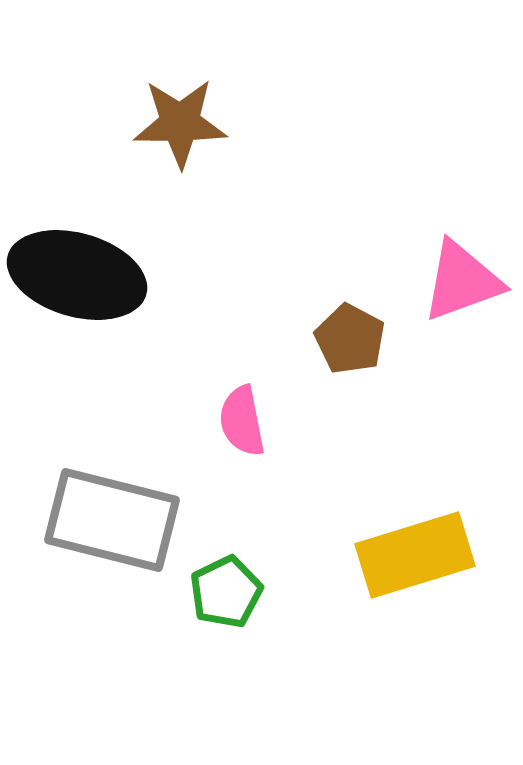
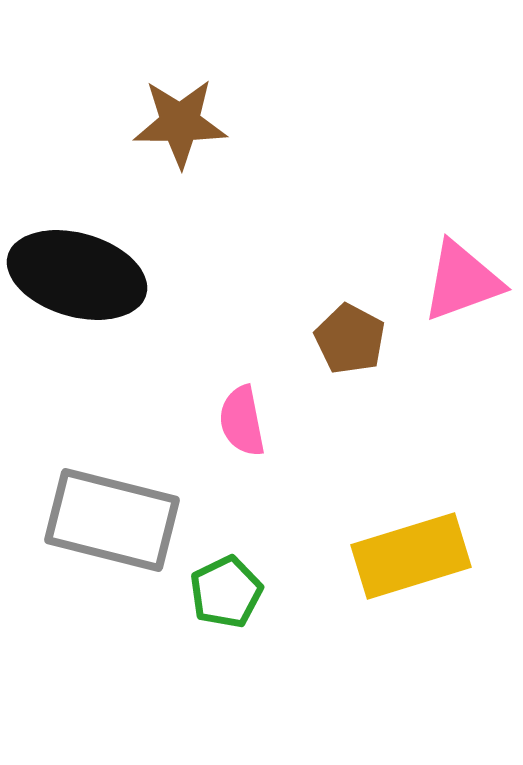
yellow rectangle: moved 4 px left, 1 px down
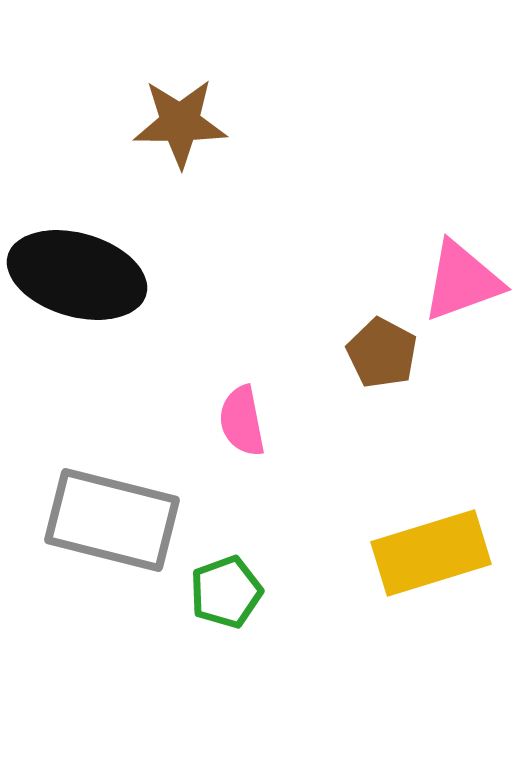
brown pentagon: moved 32 px right, 14 px down
yellow rectangle: moved 20 px right, 3 px up
green pentagon: rotated 6 degrees clockwise
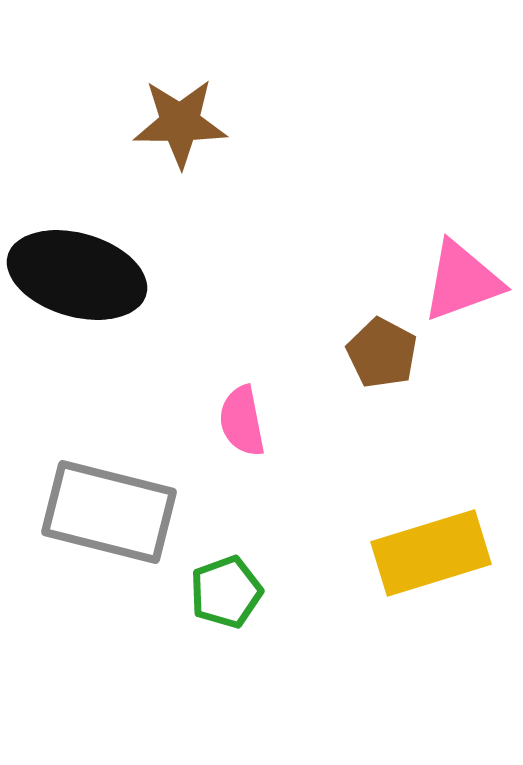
gray rectangle: moved 3 px left, 8 px up
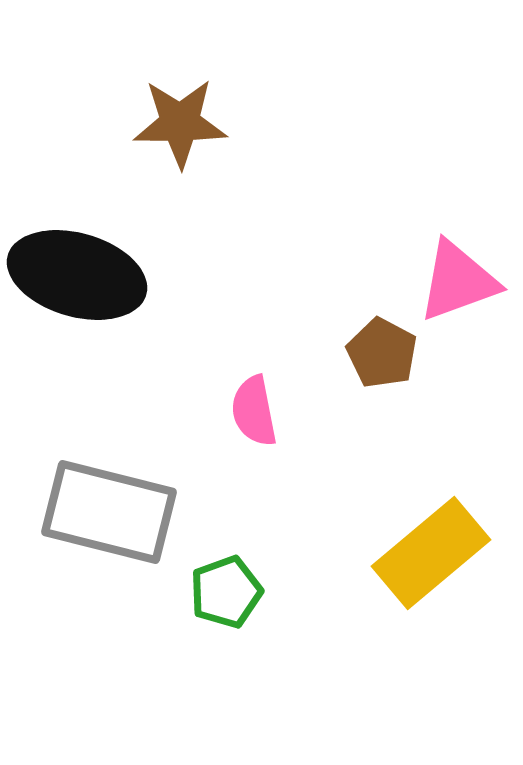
pink triangle: moved 4 px left
pink semicircle: moved 12 px right, 10 px up
yellow rectangle: rotated 23 degrees counterclockwise
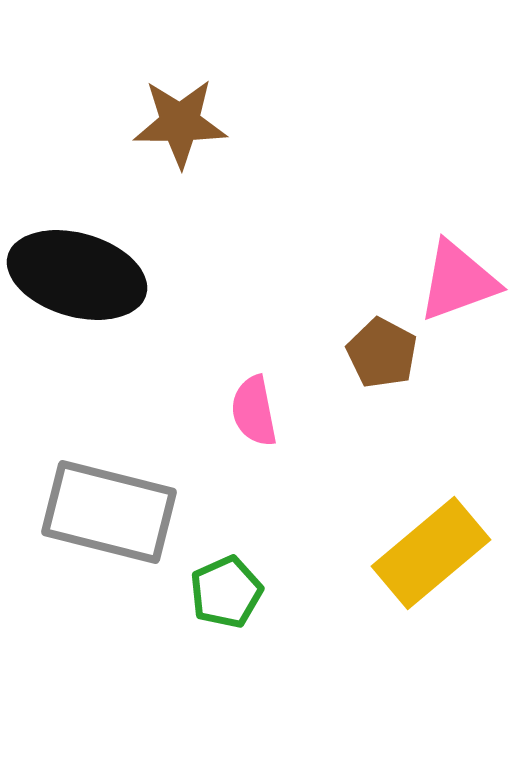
green pentagon: rotated 4 degrees counterclockwise
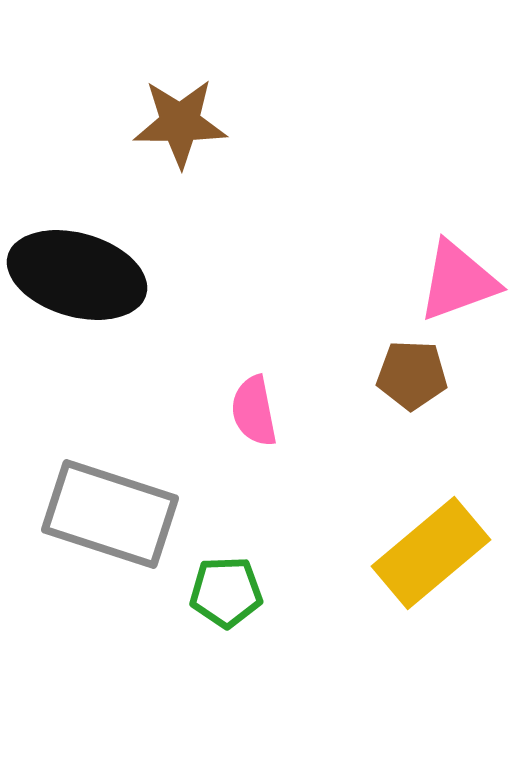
brown pentagon: moved 30 px right, 22 px down; rotated 26 degrees counterclockwise
gray rectangle: moved 1 px right, 2 px down; rotated 4 degrees clockwise
green pentagon: rotated 22 degrees clockwise
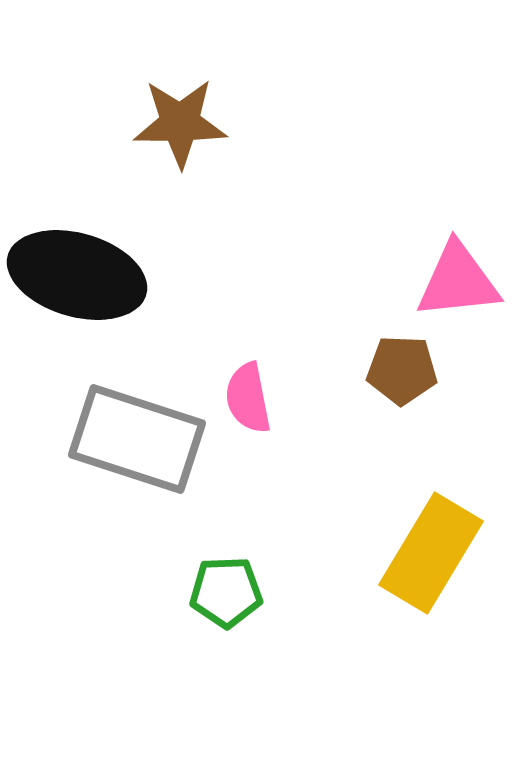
pink triangle: rotated 14 degrees clockwise
brown pentagon: moved 10 px left, 5 px up
pink semicircle: moved 6 px left, 13 px up
gray rectangle: moved 27 px right, 75 px up
yellow rectangle: rotated 19 degrees counterclockwise
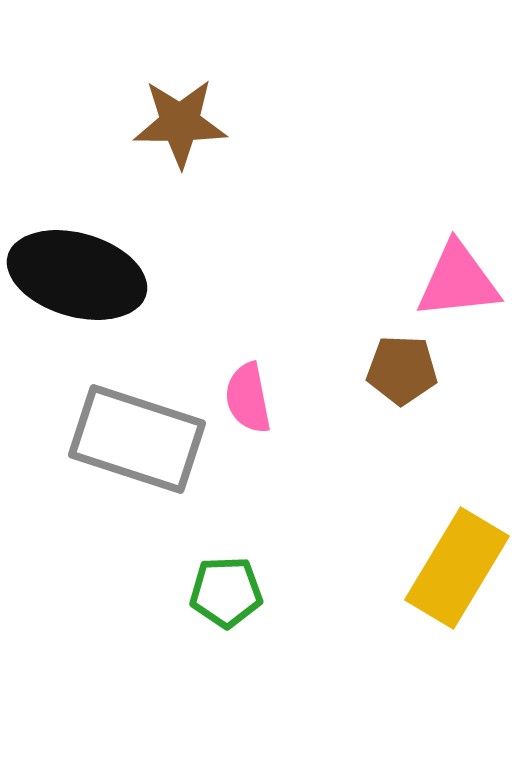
yellow rectangle: moved 26 px right, 15 px down
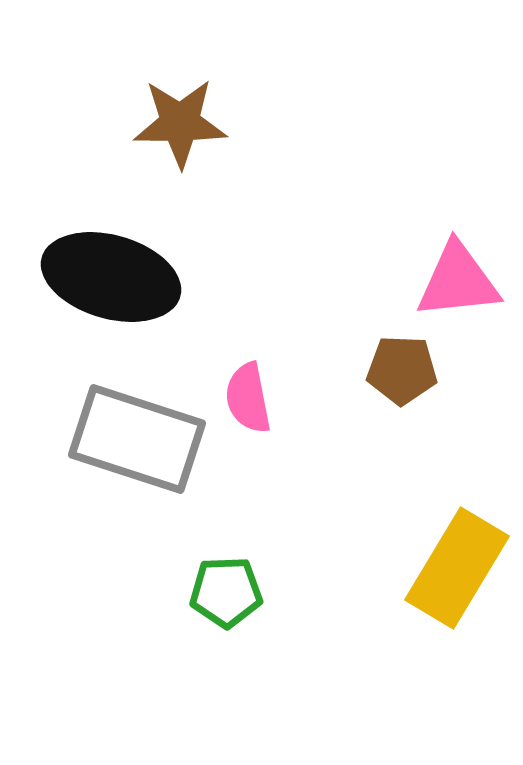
black ellipse: moved 34 px right, 2 px down
